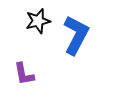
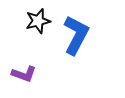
purple L-shape: rotated 60 degrees counterclockwise
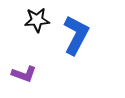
black star: moved 1 px left, 1 px up; rotated 10 degrees clockwise
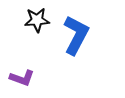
purple L-shape: moved 2 px left, 4 px down
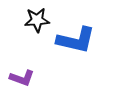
blue L-shape: moved 5 px down; rotated 75 degrees clockwise
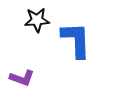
blue L-shape: rotated 105 degrees counterclockwise
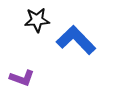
blue L-shape: rotated 42 degrees counterclockwise
